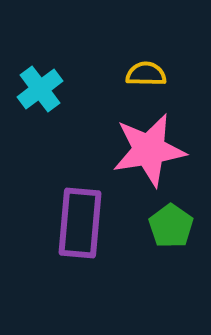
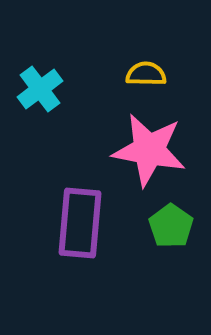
pink star: rotated 20 degrees clockwise
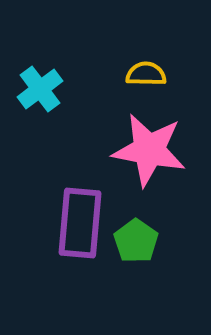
green pentagon: moved 35 px left, 15 px down
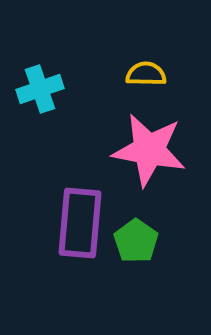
cyan cross: rotated 18 degrees clockwise
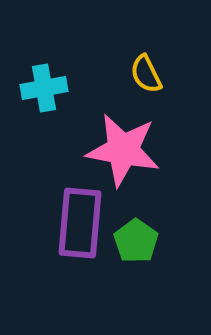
yellow semicircle: rotated 117 degrees counterclockwise
cyan cross: moved 4 px right, 1 px up; rotated 9 degrees clockwise
pink star: moved 26 px left
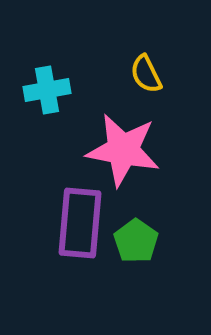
cyan cross: moved 3 px right, 2 px down
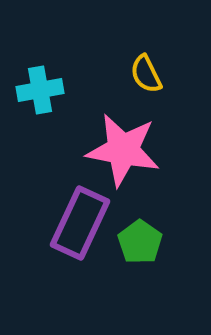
cyan cross: moved 7 px left
purple rectangle: rotated 20 degrees clockwise
green pentagon: moved 4 px right, 1 px down
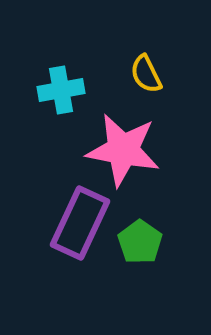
cyan cross: moved 21 px right
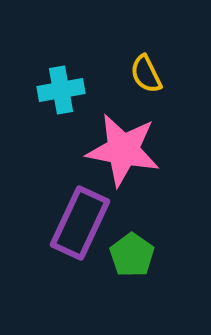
green pentagon: moved 8 px left, 13 px down
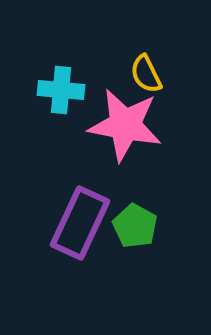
cyan cross: rotated 15 degrees clockwise
pink star: moved 2 px right, 25 px up
green pentagon: moved 3 px right, 29 px up; rotated 6 degrees counterclockwise
